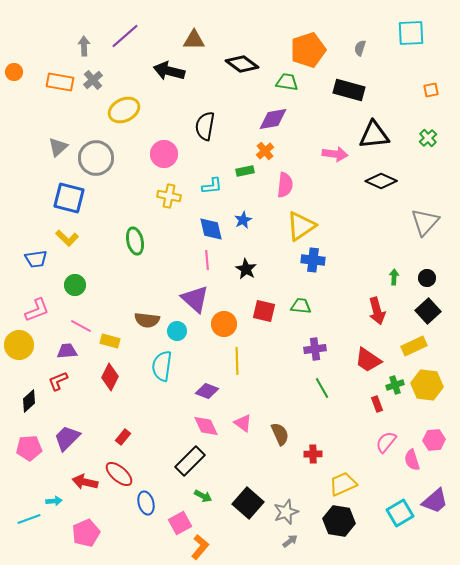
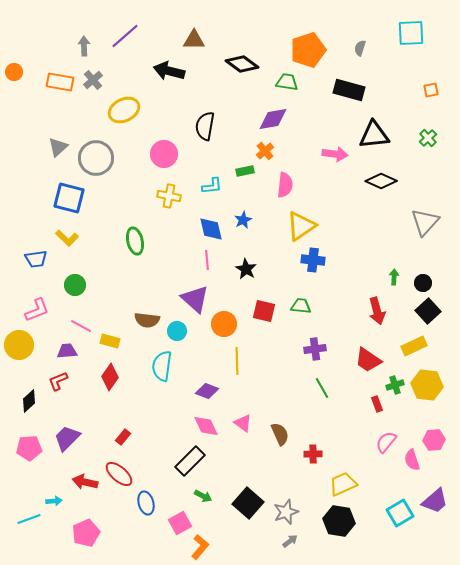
black circle at (427, 278): moved 4 px left, 5 px down
red diamond at (110, 377): rotated 8 degrees clockwise
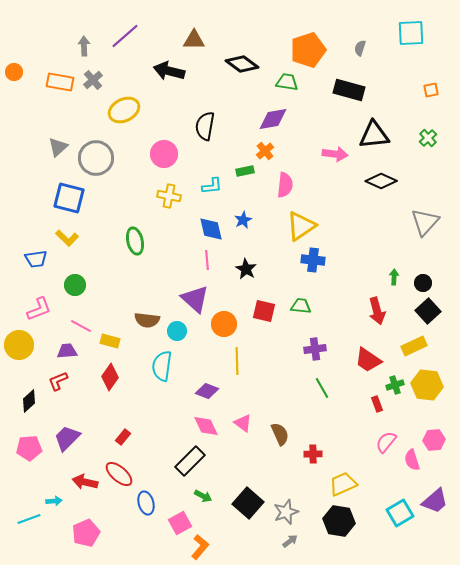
pink L-shape at (37, 310): moved 2 px right, 1 px up
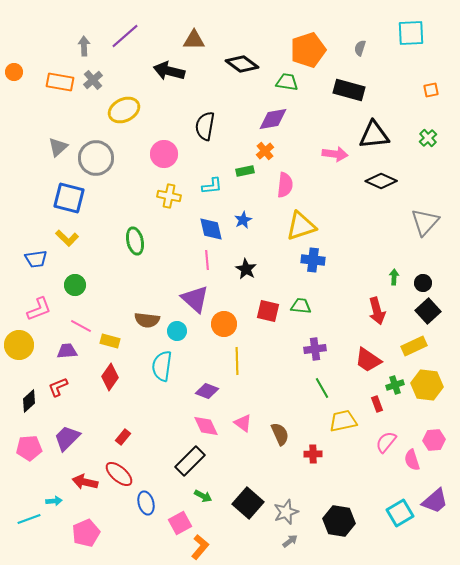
yellow triangle at (301, 226): rotated 16 degrees clockwise
red square at (264, 311): moved 4 px right
red L-shape at (58, 381): moved 6 px down
yellow trapezoid at (343, 484): moved 63 px up; rotated 12 degrees clockwise
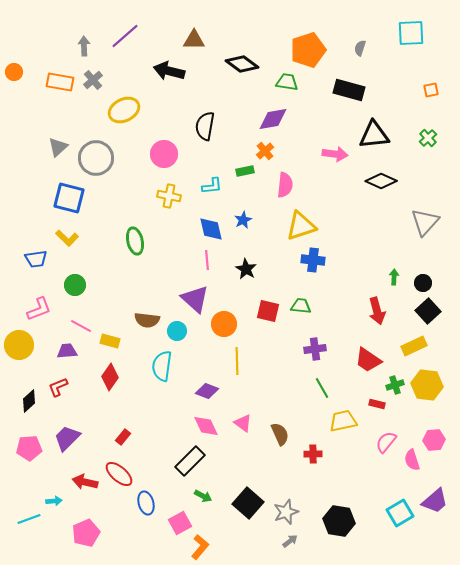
red rectangle at (377, 404): rotated 56 degrees counterclockwise
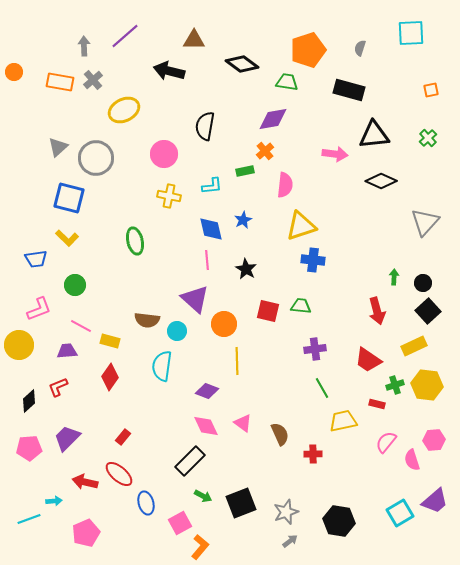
black square at (248, 503): moved 7 px left; rotated 28 degrees clockwise
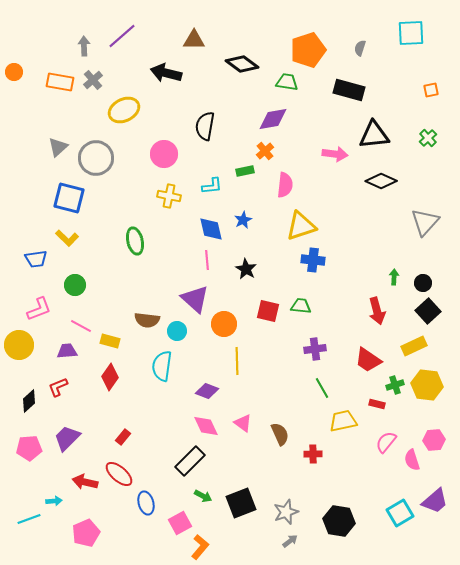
purple line at (125, 36): moved 3 px left
black arrow at (169, 71): moved 3 px left, 2 px down
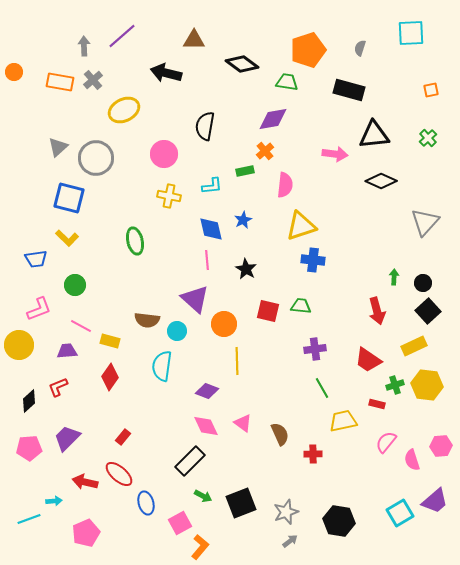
pink hexagon at (434, 440): moved 7 px right, 6 px down
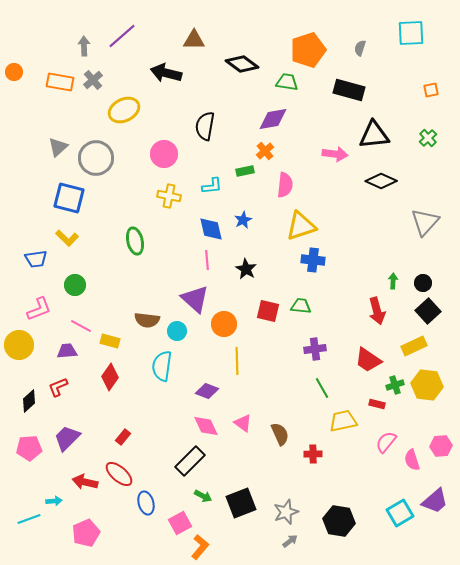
green arrow at (394, 277): moved 1 px left, 4 px down
